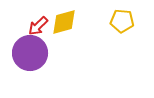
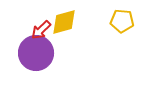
red arrow: moved 3 px right, 4 px down
purple circle: moved 6 px right
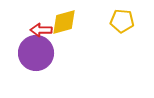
red arrow: rotated 45 degrees clockwise
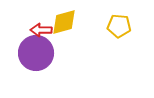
yellow pentagon: moved 3 px left, 5 px down
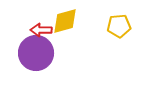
yellow diamond: moved 1 px right, 1 px up
yellow pentagon: rotated 10 degrees counterclockwise
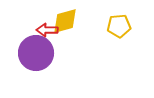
red arrow: moved 6 px right
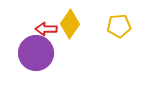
yellow diamond: moved 5 px right, 3 px down; rotated 40 degrees counterclockwise
red arrow: moved 1 px left, 1 px up
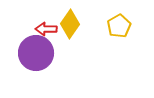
yellow pentagon: rotated 25 degrees counterclockwise
